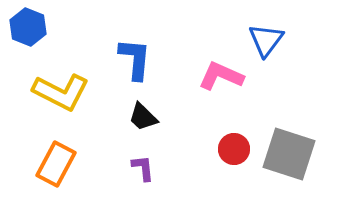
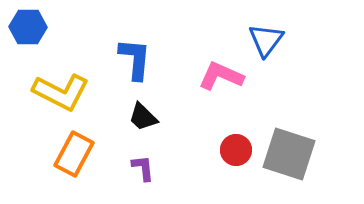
blue hexagon: rotated 21 degrees counterclockwise
red circle: moved 2 px right, 1 px down
orange rectangle: moved 18 px right, 10 px up
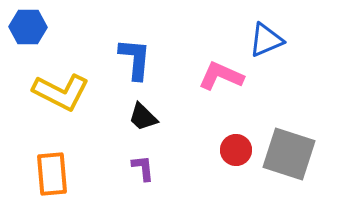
blue triangle: rotated 30 degrees clockwise
orange rectangle: moved 22 px left, 20 px down; rotated 33 degrees counterclockwise
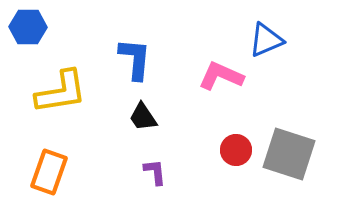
yellow L-shape: rotated 36 degrees counterclockwise
black trapezoid: rotated 12 degrees clockwise
purple L-shape: moved 12 px right, 4 px down
orange rectangle: moved 3 px left, 2 px up; rotated 24 degrees clockwise
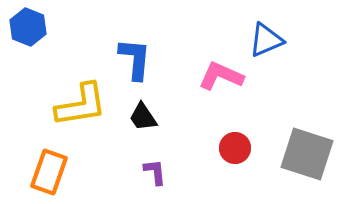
blue hexagon: rotated 21 degrees clockwise
yellow L-shape: moved 20 px right, 13 px down
red circle: moved 1 px left, 2 px up
gray square: moved 18 px right
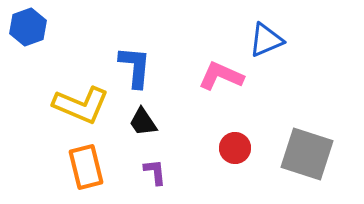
blue hexagon: rotated 18 degrees clockwise
blue L-shape: moved 8 px down
yellow L-shape: rotated 32 degrees clockwise
black trapezoid: moved 5 px down
orange rectangle: moved 37 px right, 5 px up; rotated 33 degrees counterclockwise
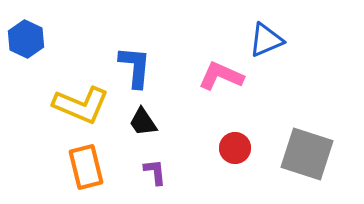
blue hexagon: moved 2 px left, 12 px down; rotated 15 degrees counterclockwise
